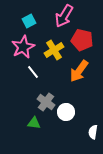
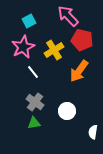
pink arrow: moved 4 px right; rotated 105 degrees clockwise
gray cross: moved 11 px left
white circle: moved 1 px right, 1 px up
green triangle: rotated 16 degrees counterclockwise
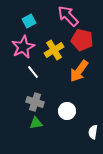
gray cross: rotated 18 degrees counterclockwise
green triangle: moved 2 px right
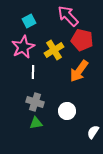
white line: rotated 40 degrees clockwise
white semicircle: rotated 24 degrees clockwise
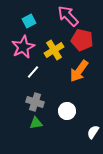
white line: rotated 40 degrees clockwise
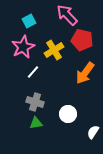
pink arrow: moved 1 px left, 1 px up
orange arrow: moved 6 px right, 2 px down
white circle: moved 1 px right, 3 px down
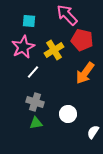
cyan square: rotated 32 degrees clockwise
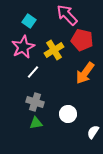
cyan square: rotated 32 degrees clockwise
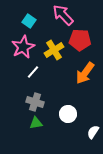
pink arrow: moved 4 px left
red pentagon: moved 2 px left; rotated 10 degrees counterclockwise
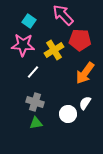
pink star: moved 2 px up; rotated 30 degrees clockwise
white semicircle: moved 8 px left, 29 px up
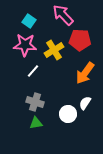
pink star: moved 2 px right
white line: moved 1 px up
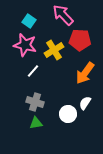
pink star: rotated 10 degrees clockwise
